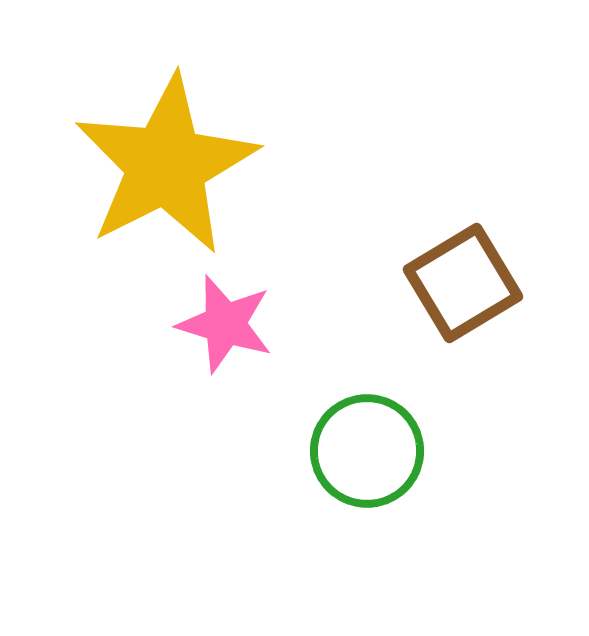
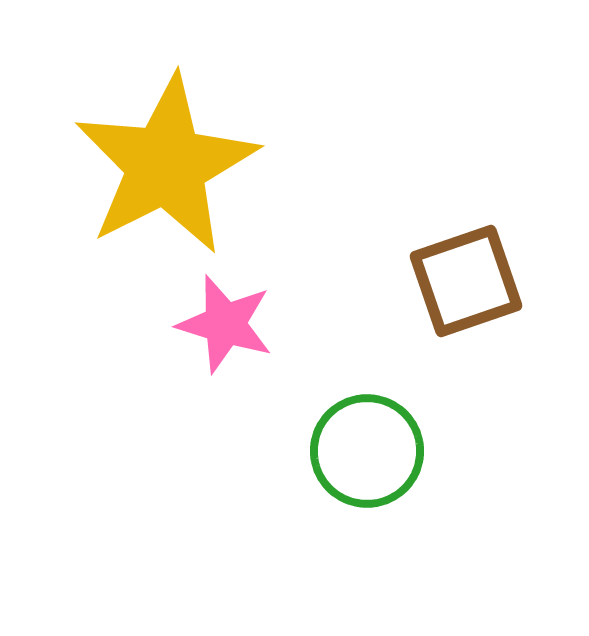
brown square: moved 3 px right, 2 px up; rotated 12 degrees clockwise
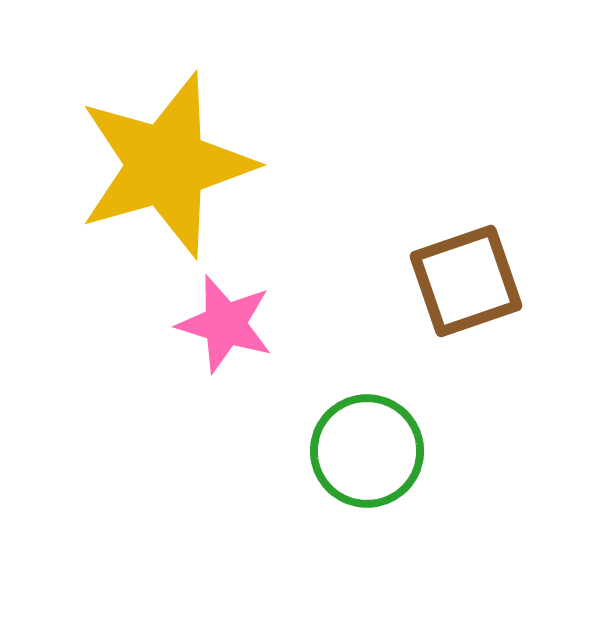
yellow star: rotated 11 degrees clockwise
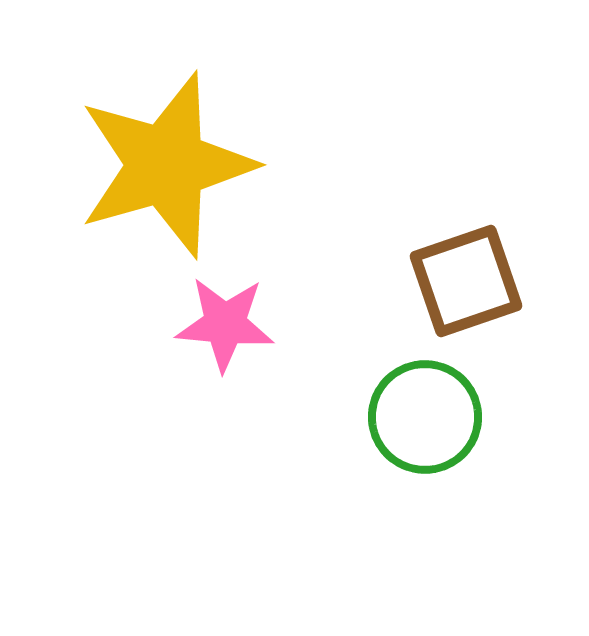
pink star: rotated 12 degrees counterclockwise
green circle: moved 58 px right, 34 px up
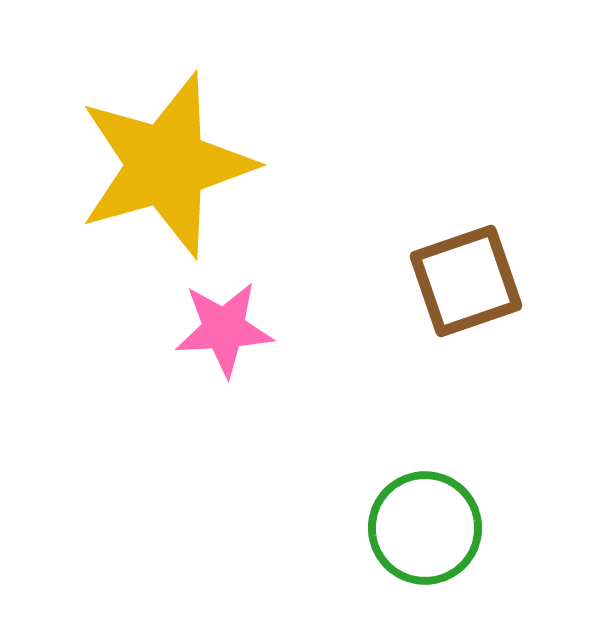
pink star: moved 1 px left, 5 px down; rotated 8 degrees counterclockwise
green circle: moved 111 px down
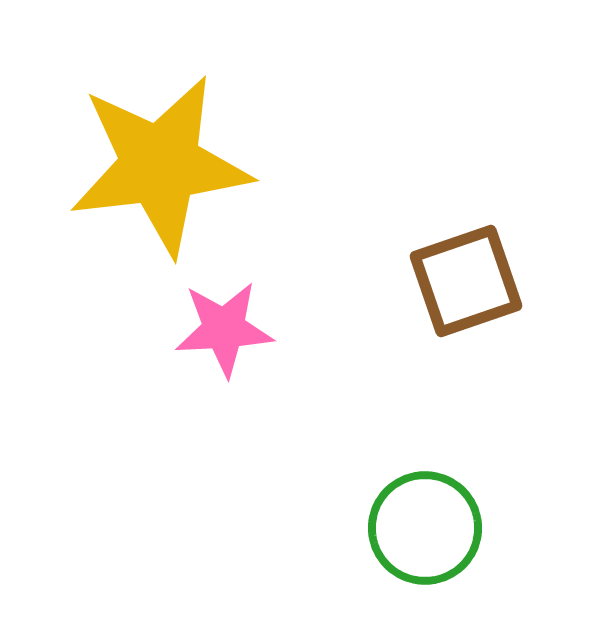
yellow star: moved 6 px left; rotated 9 degrees clockwise
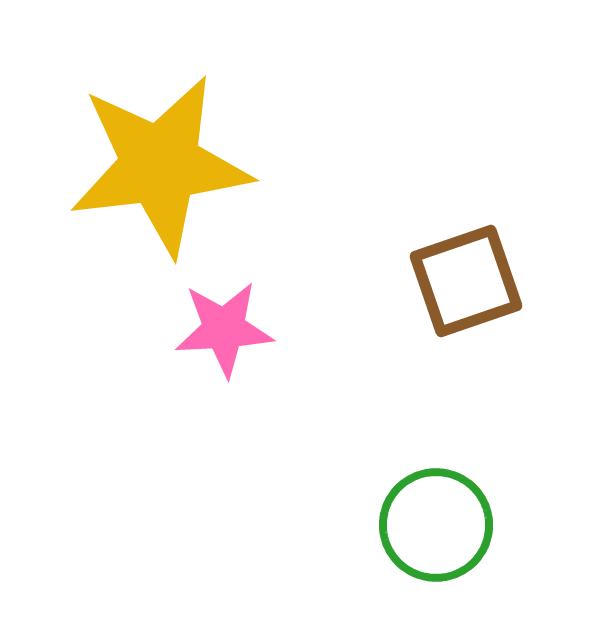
green circle: moved 11 px right, 3 px up
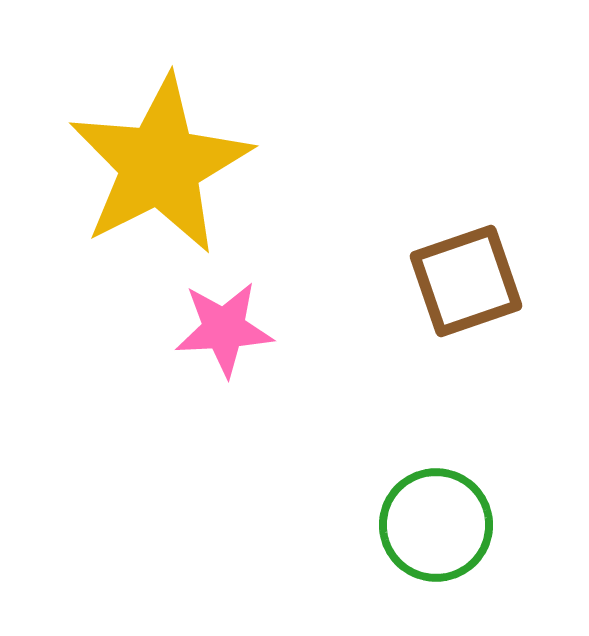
yellow star: rotated 20 degrees counterclockwise
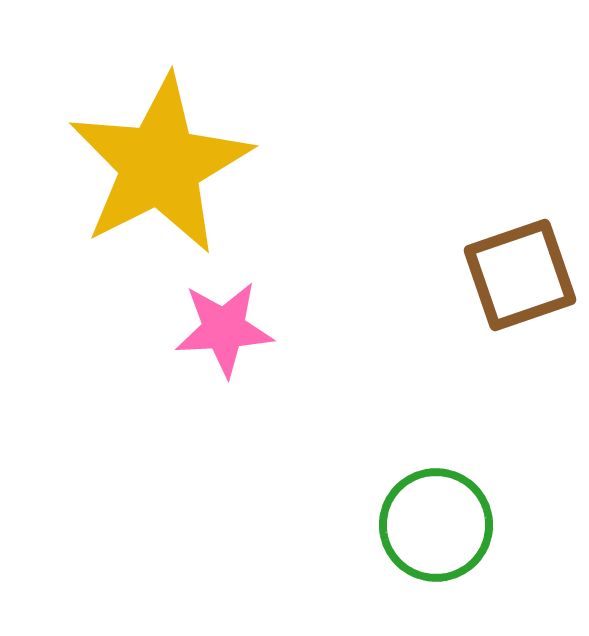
brown square: moved 54 px right, 6 px up
